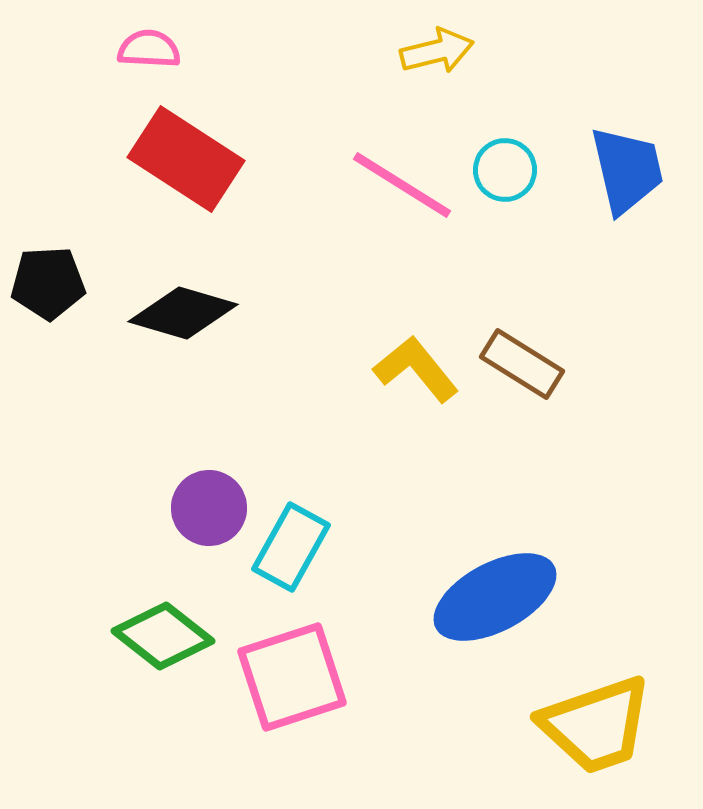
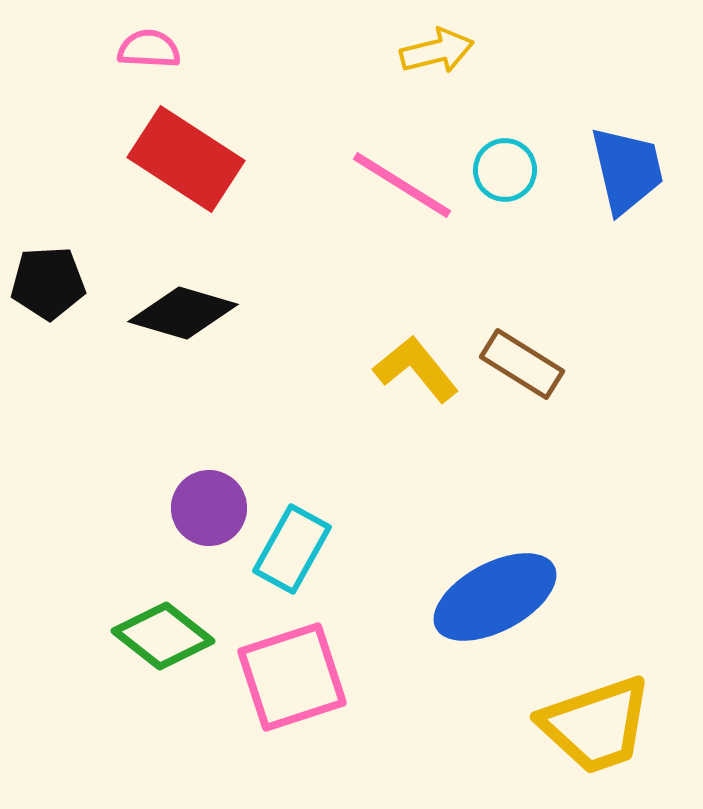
cyan rectangle: moved 1 px right, 2 px down
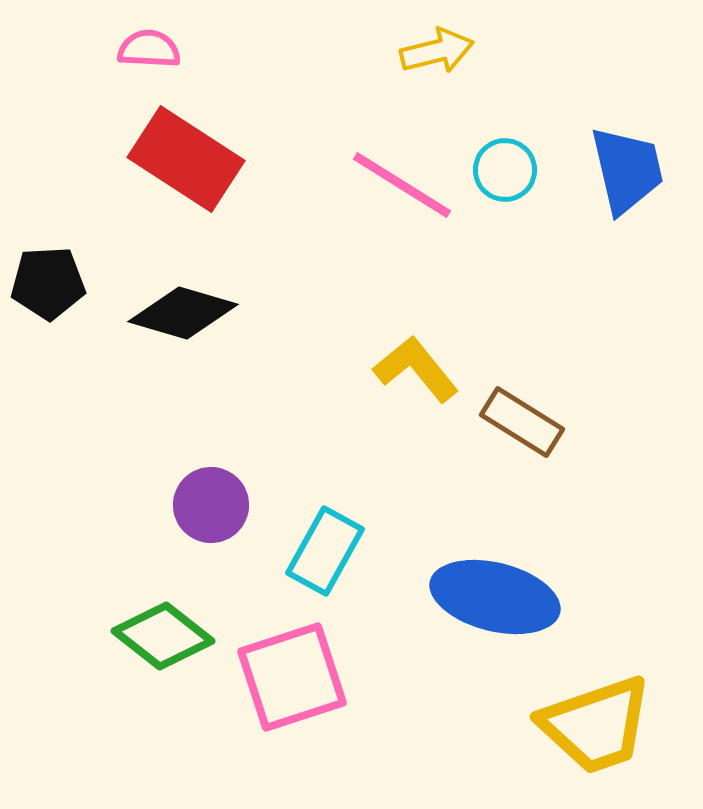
brown rectangle: moved 58 px down
purple circle: moved 2 px right, 3 px up
cyan rectangle: moved 33 px right, 2 px down
blue ellipse: rotated 42 degrees clockwise
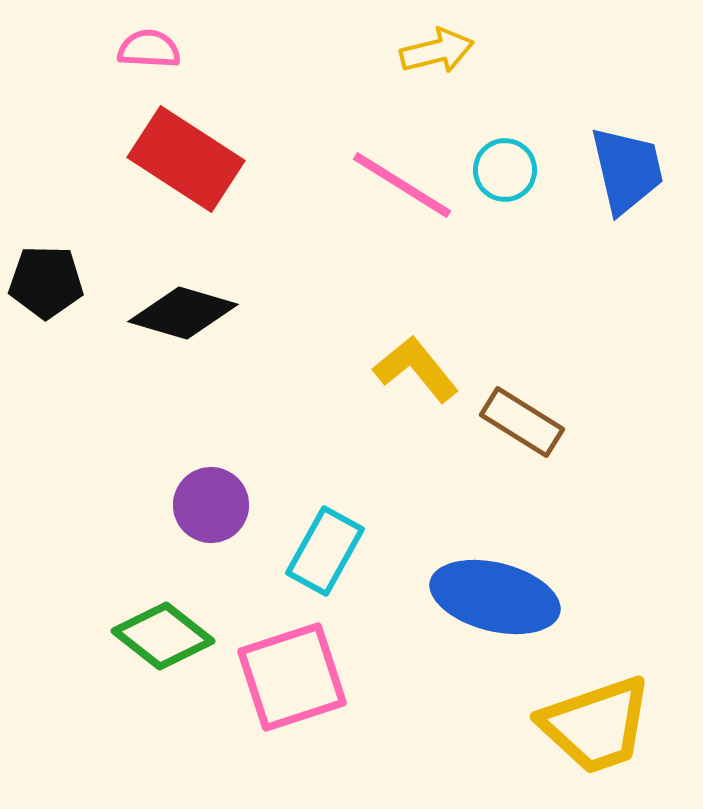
black pentagon: moved 2 px left, 1 px up; rotated 4 degrees clockwise
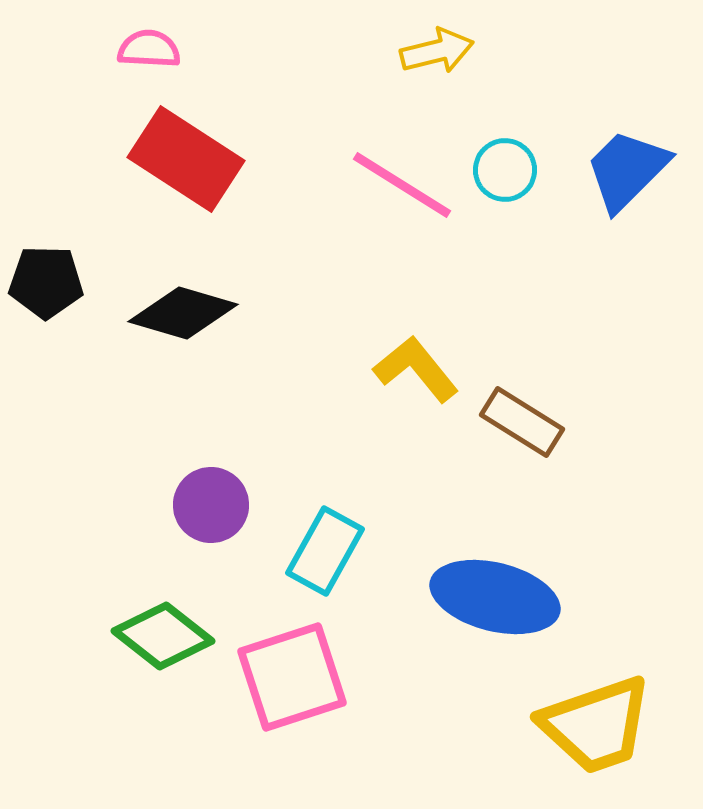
blue trapezoid: rotated 122 degrees counterclockwise
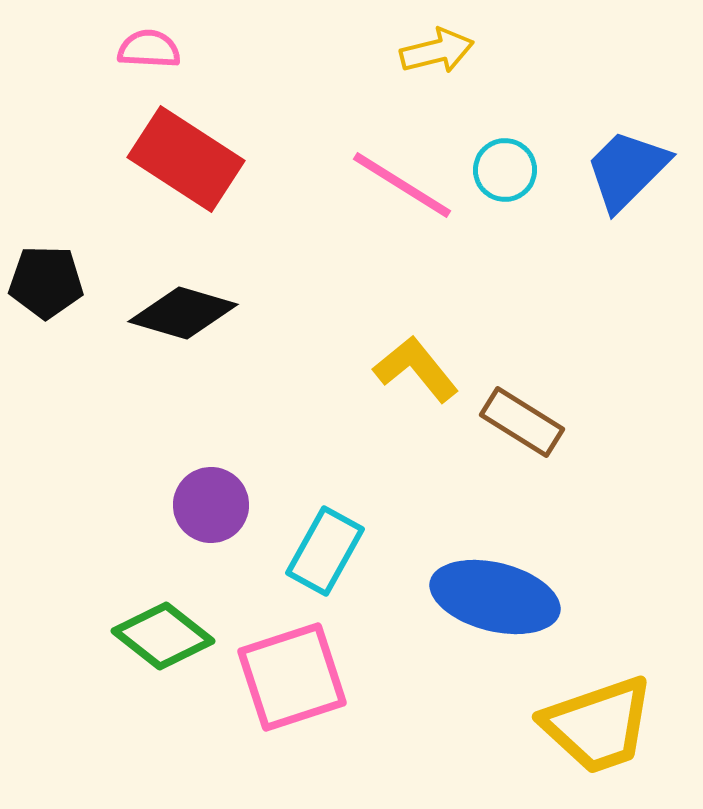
yellow trapezoid: moved 2 px right
